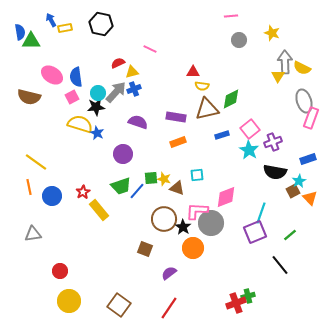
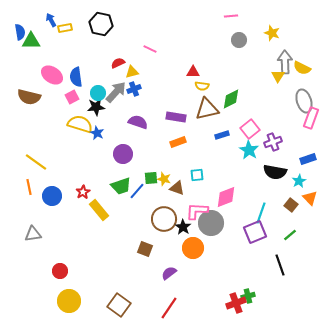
brown square at (293, 191): moved 2 px left, 14 px down; rotated 24 degrees counterclockwise
black line at (280, 265): rotated 20 degrees clockwise
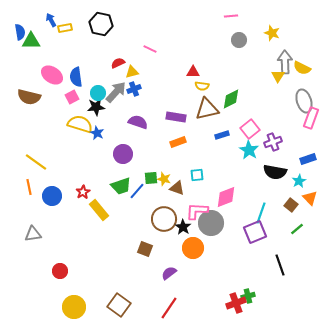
green line at (290, 235): moved 7 px right, 6 px up
yellow circle at (69, 301): moved 5 px right, 6 px down
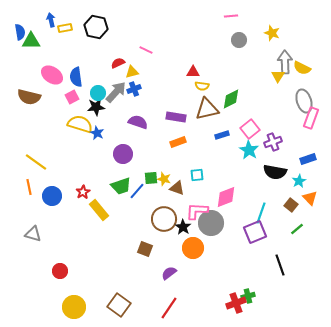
blue arrow at (51, 20): rotated 16 degrees clockwise
black hexagon at (101, 24): moved 5 px left, 3 px down
pink line at (150, 49): moved 4 px left, 1 px down
gray triangle at (33, 234): rotated 24 degrees clockwise
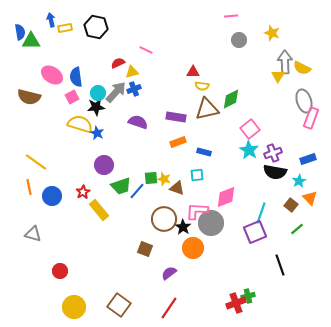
blue rectangle at (222, 135): moved 18 px left, 17 px down; rotated 32 degrees clockwise
purple cross at (273, 142): moved 11 px down
purple circle at (123, 154): moved 19 px left, 11 px down
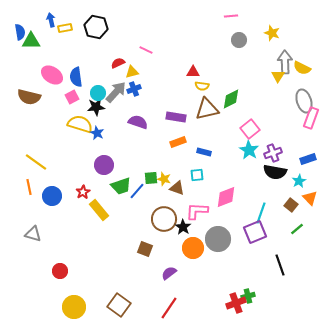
gray circle at (211, 223): moved 7 px right, 16 px down
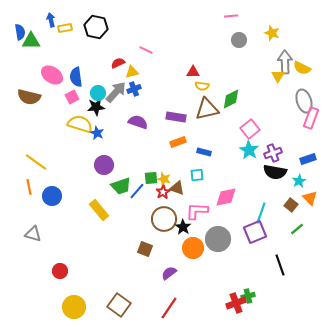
red star at (83, 192): moved 80 px right
pink diamond at (226, 197): rotated 10 degrees clockwise
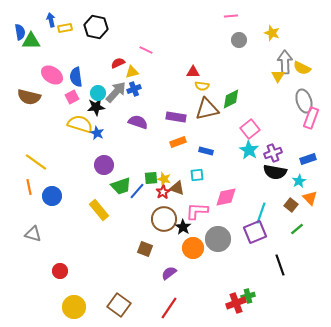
blue rectangle at (204, 152): moved 2 px right, 1 px up
